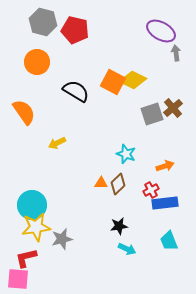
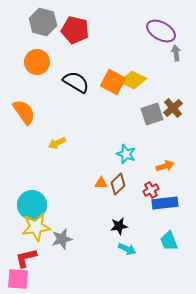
black semicircle: moved 9 px up
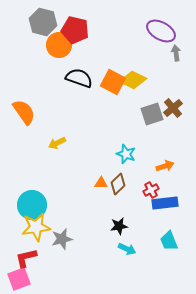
orange circle: moved 22 px right, 17 px up
black semicircle: moved 3 px right, 4 px up; rotated 12 degrees counterclockwise
pink square: moved 1 px right; rotated 25 degrees counterclockwise
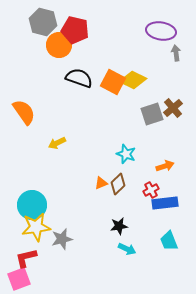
purple ellipse: rotated 20 degrees counterclockwise
orange triangle: rotated 24 degrees counterclockwise
